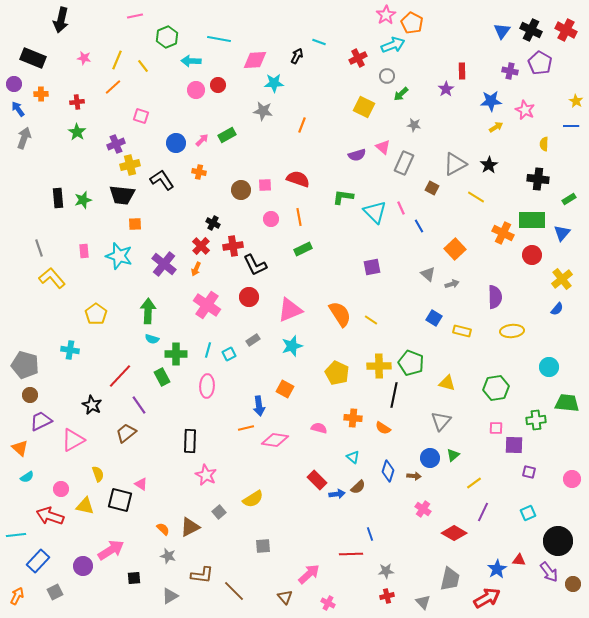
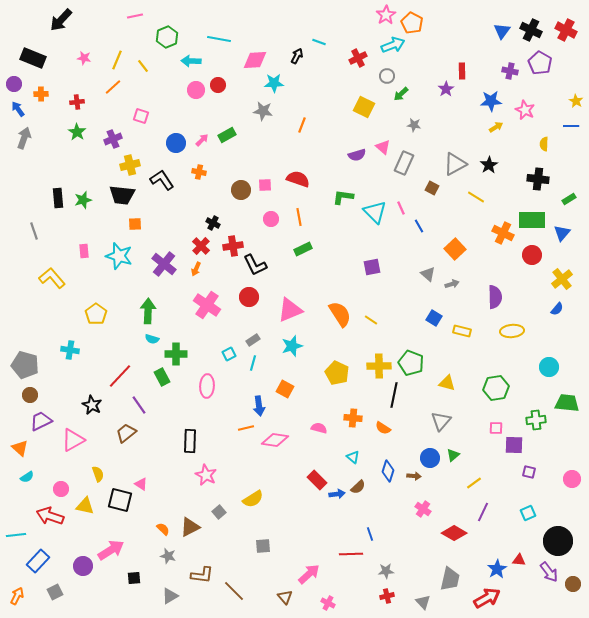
black arrow at (61, 20): rotated 30 degrees clockwise
purple cross at (116, 144): moved 3 px left, 5 px up
gray line at (39, 248): moved 5 px left, 17 px up
cyan line at (208, 350): moved 45 px right, 13 px down
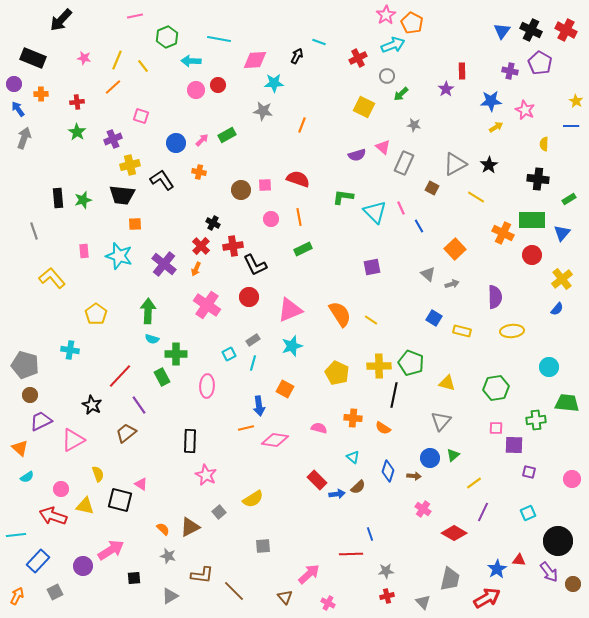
red arrow at (50, 516): moved 3 px right
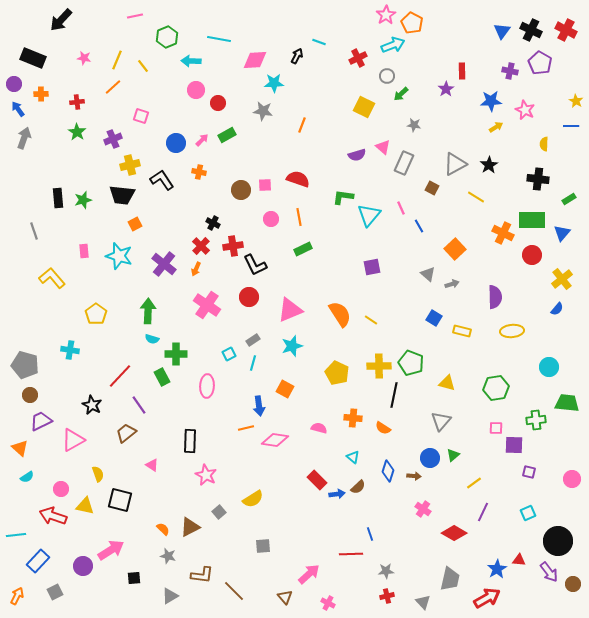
red circle at (218, 85): moved 18 px down
cyan triangle at (375, 212): moved 6 px left, 3 px down; rotated 25 degrees clockwise
orange square at (135, 224): rotated 24 degrees counterclockwise
pink triangle at (141, 484): moved 11 px right, 19 px up
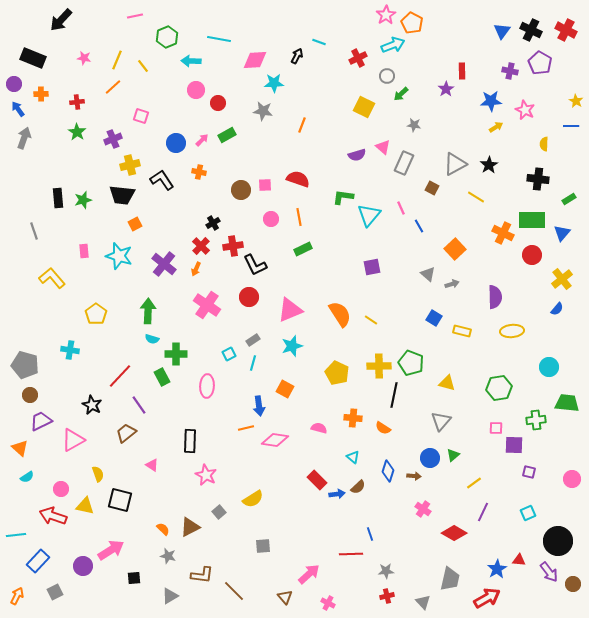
black cross at (213, 223): rotated 32 degrees clockwise
green hexagon at (496, 388): moved 3 px right
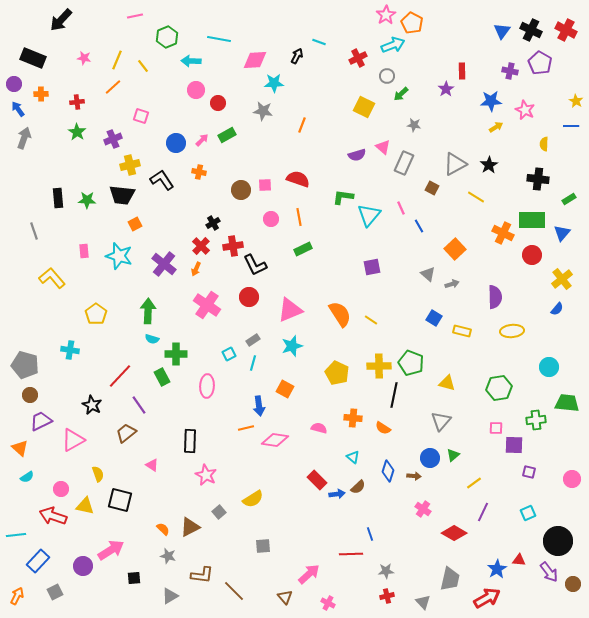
green star at (83, 200): moved 4 px right; rotated 18 degrees clockwise
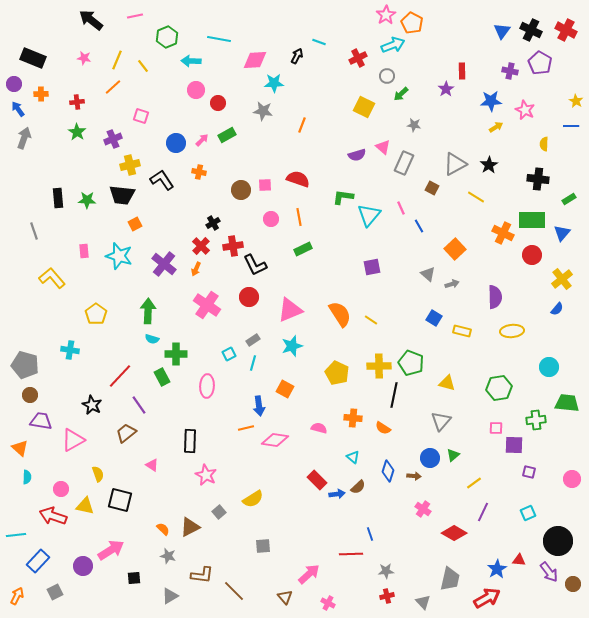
black arrow at (61, 20): moved 30 px right; rotated 85 degrees clockwise
purple trapezoid at (41, 421): rotated 35 degrees clockwise
cyan semicircle at (27, 477): rotated 56 degrees counterclockwise
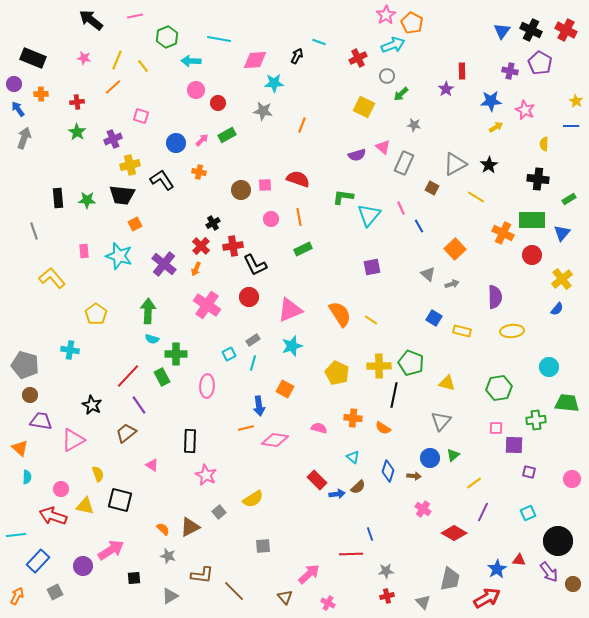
red line at (120, 376): moved 8 px right
